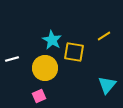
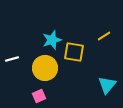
cyan star: rotated 24 degrees clockwise
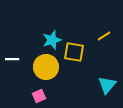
white line: rotated 16 degrees clockwise
yellow circle: moved 1 px right, 1 px up
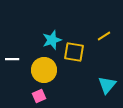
yellow circle: moved 2 px left, 3 px down
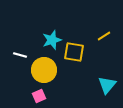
white line: moved 8 px right, 4 px up; rotated 16 degrees clockwise
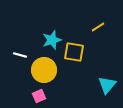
yellow line: moved 6 px left, 9 px up
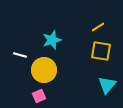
yellow square: moved 27 px right, 1 px up
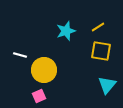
cyan star: moved 14 px right, 9 px up
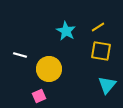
cyan star: rotated 24 degrees counterclockwise
yellow circle: moved 5 px right, 1 px up
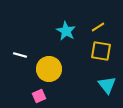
cyan triangle: rotated 18 degrees counterclockwise
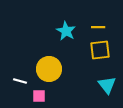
yellow line: rotated 32 degrees clockwise
yellow square: moved 1 px left, 1 px up; rotated 15 degrees counterclockwise
white line: moved 26 px down
pink square: rotated 24 degrees clockwise
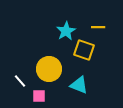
cyan star: rotated 12 degrees clockwise
yellow square: moved 16 px left; rotated 25 degrees clockwise
white line: rotated 32 degrees clockwise
cyan triangle: moved 28 px left; rotated 30 degrees counterclockwise
